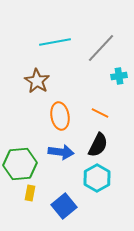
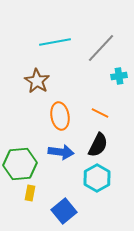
blue square: moved 5 px down
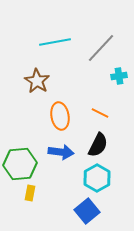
blue square: moved 23 px right
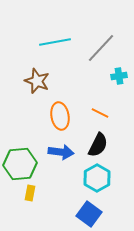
brown star: rotated 10 degrees counterclockwise
blue square: moved 2 px right, 3 px down; rotated 15 degrees counterclockwise
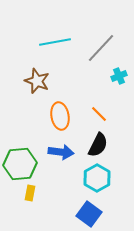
cyan cross: rotated 14 degrees counterclockwise
orange line: moved 1 px left, 1 px down; rotated 18 degrees clockwise
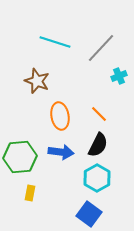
cyan line: rotated 28 degrees clockwise
green hexagon: moved 7 px up
